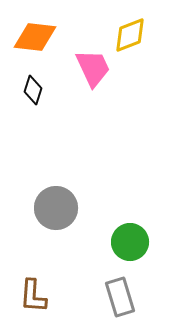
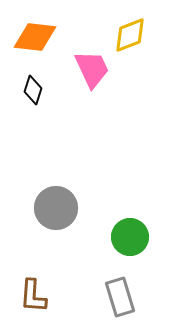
pink trapezoid: moved 1 px left, 1 px down
green circle: moved 5 px up
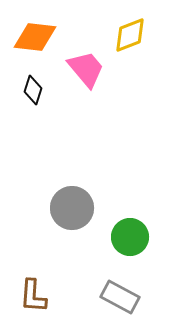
pink trapezoid: moved 6 px left; rotated 15 degrees counterclockwise
gray circle: moved 16 px right
gray rectangle: rotated 45 degrees counterclockwise
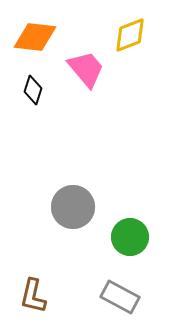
gray circle: moved 1 px right, 1 px up
brown L-shape: rotated 9 degrees clockwise
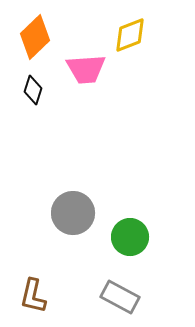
orange diamond: rotated 51 degrees counterclockwise
pink trapezoid: rotated 126 degrees clockwise
gray circle: moved 6 px down
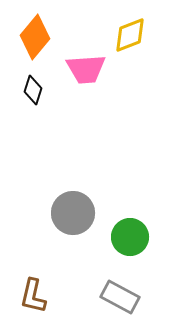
orange diamond: rotated 6 degrees counterclockwise
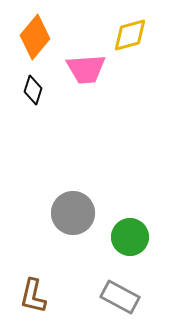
yellow diamond: rotated 6 degrees clockwise
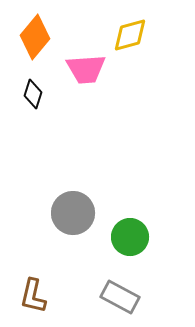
black diamond: moved 4 px down
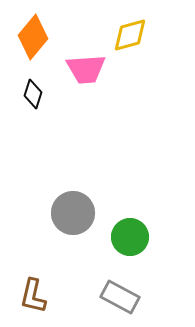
orange diamond: moved 2 px left
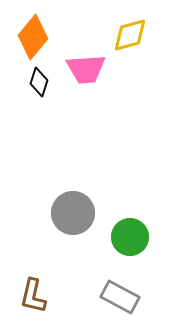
black diamond: moved 6 px right, 12 px up
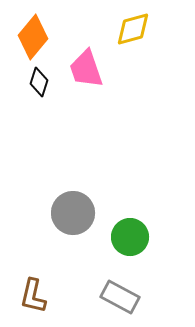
yellow diamond: moved 3 px right, 6 px up
pink trapezoid: rotated 75 degrees clockwise
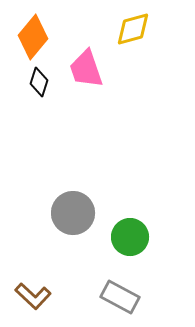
brown L-shape: rotated 60 degrees counterclockwise
